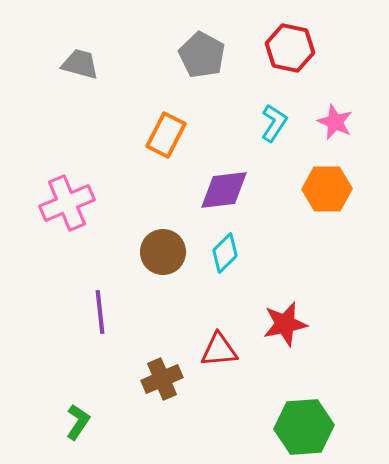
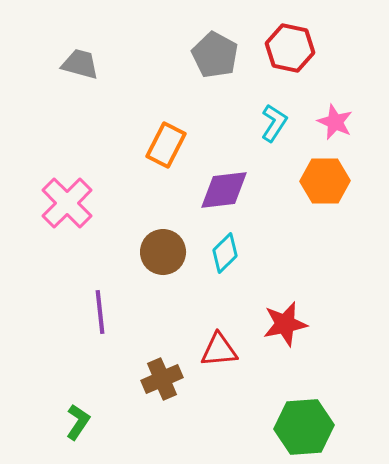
gray pentagon: moved 13 px right
orange rectangle: moved 10 px down
orange hexagon: moved 2 px left, 8 px up
pink cross: rotated 22 degrees counterclockwise
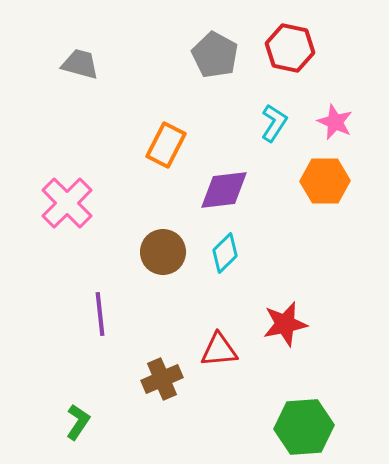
purple line: moved 2 px down
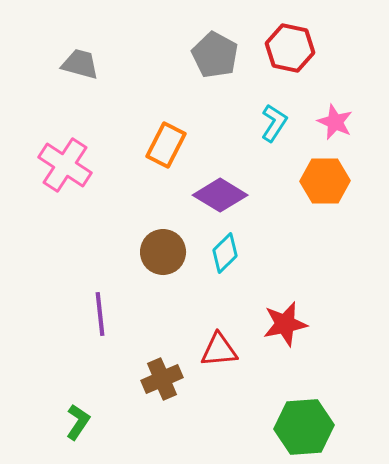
purple diamond: moved 4 px left, 5 px down; rotated 38 degrees clockwise
pink cross: moved 2 px left, 38 px up; rotated 12 degrees counterclockwise
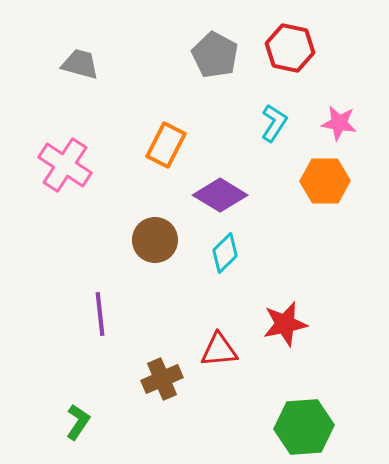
pink star: moved 4 px right, 1 px down; rotated 15 degrees counterclockwise
brown circle: moved 8 px left, 12 px up
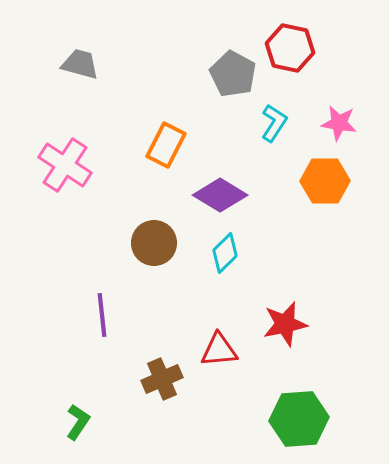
gray pentagon: moved 18 px right, 19 px down
brown circle: moved 1 px left, 3 px down
purple line: moved 2 px right, 1 px down
green hexagon: moved 5 px left, 8 px up
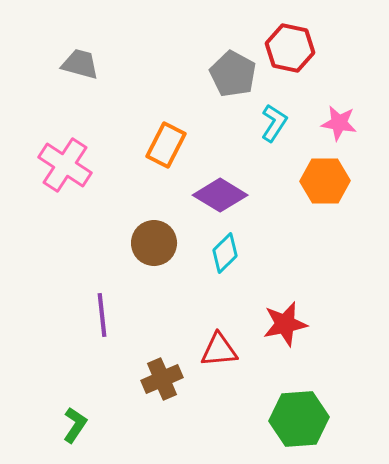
green L-shape: moved 3 px left, 3 px down
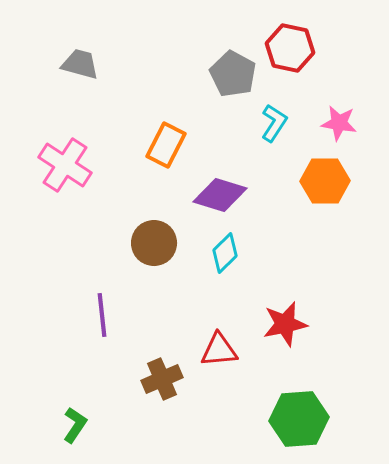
purple diamond: rotated 14 degrees counterclockwise
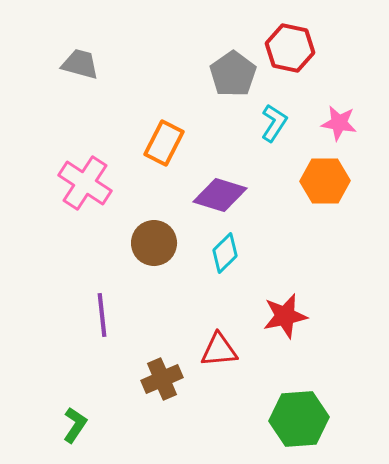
gray pentagon: rotated 9 degrees clockwise
orange rectangle: moved 2 px left, 2 px up
pink cross: moved 20 px right, 18 px down
red star: moved 8 px up
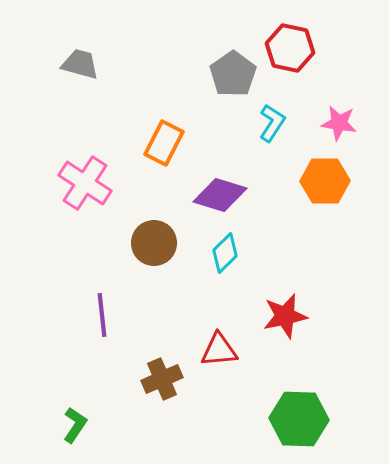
cyan L-shape: moved 2 px left
green hexagon: rotated 6 degrees clockwise
